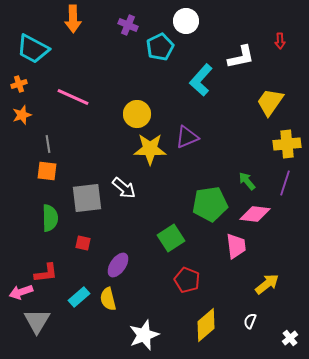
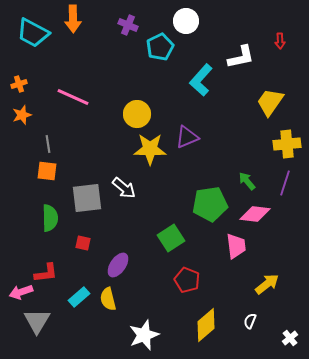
cyan trapezoid: moved 16 px up
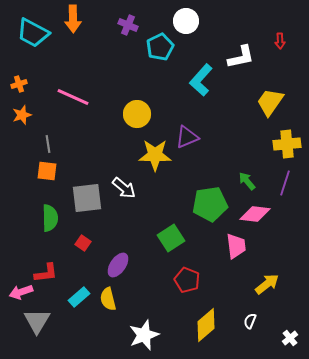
yellow star: moved 5 px right, 6 px down
red square: rotated 21 degrees clockwise
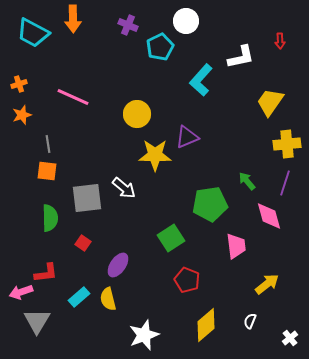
pink diamond: moved 14 px right, 2 px down; rotated 68 degrees clockwise
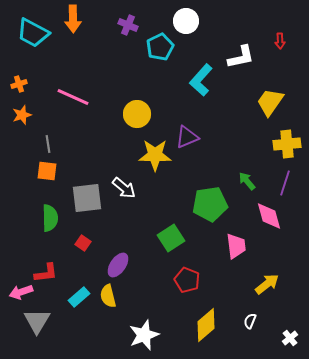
yellow semicircle: moved 3 px up
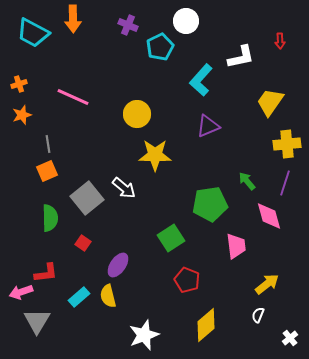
purple triangle: moved 21 px right, 11 px up
orange square: rotated 30 degrees counterclockwise
gray square: rotated 32 degrees counterclockwise
white semicircle: moved 8 px right, 6 px up
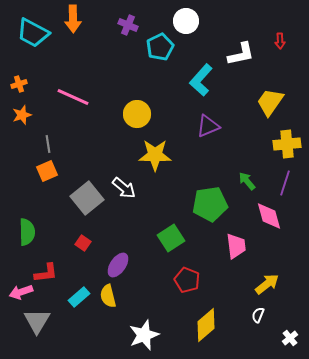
white L-shape: moved 3 px up
green semicircle: moved 23 px left, 14 px down
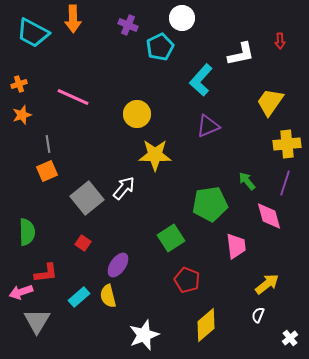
white circle: moved 4 px left, 3 px up
white arrow: rotated 90 degrees counterclockwise
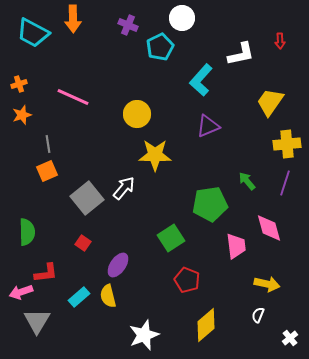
pink diamond: moved 12 px down
yellow arrow: rotated 50 degrees clockwise
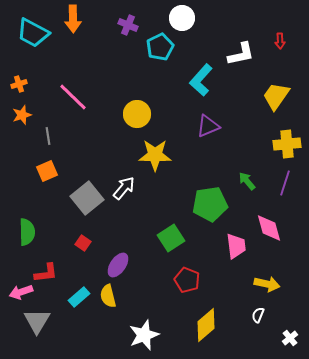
pink line: rotated 20 degrees clockwise
yellow trapezoid: moved 6 px right, 6 px up
gray line: moved 8 px up
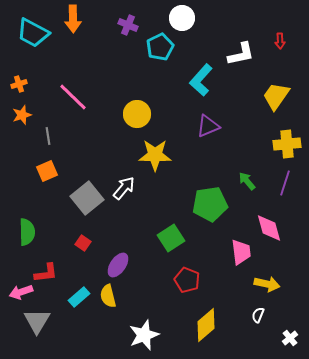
pink trapezoid: moved 5 px right, 6 px down
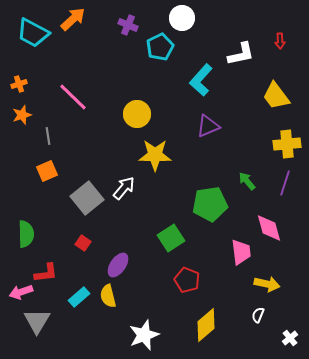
orange arrow: rotated 132 degrees counterclockwise
yellow trapezoid: rotated 72 degrees counterclockwise
green semicircle: moved 1 px left, 2 px down
